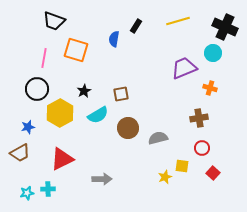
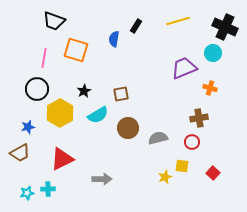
red circle: moved 10 px left, 6 px up
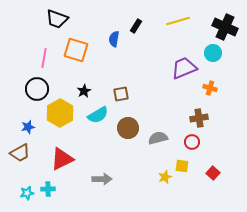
black trapezoid: moved 3 px right, 2 px up
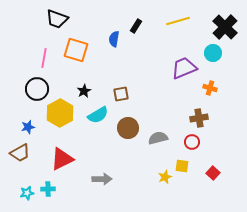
black cross: rotated 20 degrees clockwise
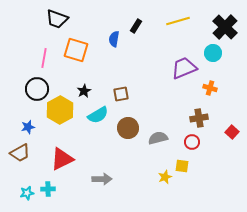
yellow hexagon: moved 3 px up
red square: moved 19 px right, 41 px up
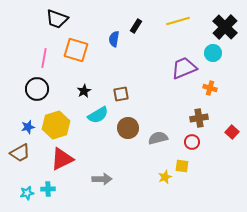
yellow hexagon: moved 4 px left, 15 px down; rotated 12 degrees clockwise
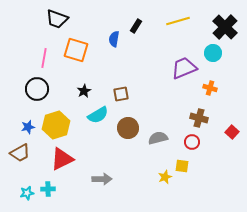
brown cross: rotated 24 degrees clockwise
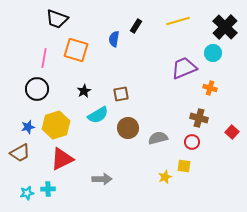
yellow square: moved 2 px right
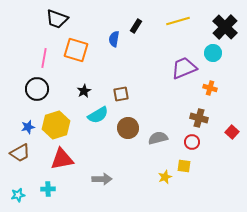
red triangle: rotated 15 degrees clockwise
cyan star: moved 9 px left, 2 px down
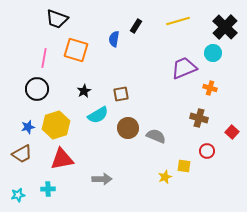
gray semicircle: moved 2 px left, 2 px up; rotated 36 degrees clockwise
red circle: moved 15 px right, 9 px down
brown trapezoid: moved 2 px right, 1 px down
